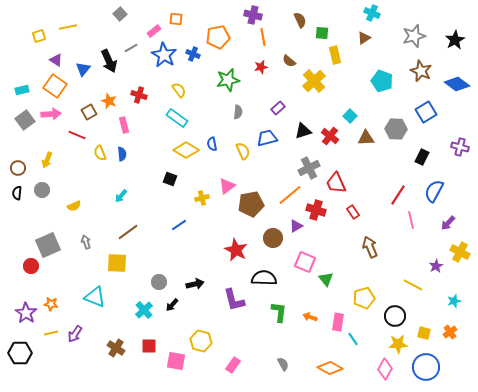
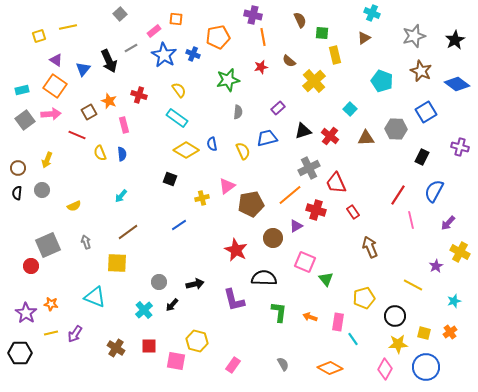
cyan square at (350, 116): moved 7 px up
yellow hexagon at (201, 341): moved 4 px left
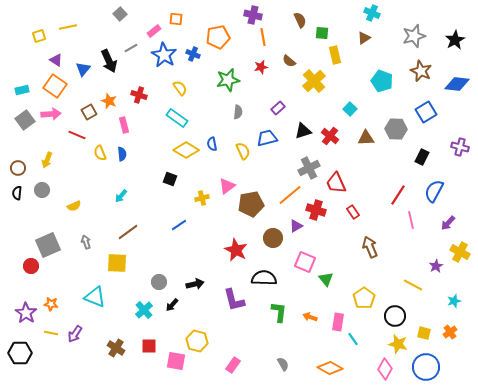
blue diamond at (457, 84): rotated 30 degrees counterclockwise
yellow semicircle at (179, 90): moved 1 px right, 2 px up
yellow pentagon at (364, 298): rotated 20 degrees counterclockwise
yellow line at (51, 333): rotated 24 degrees clockwise
yellow star at (398, 344): rotated 18 degrees clockwise
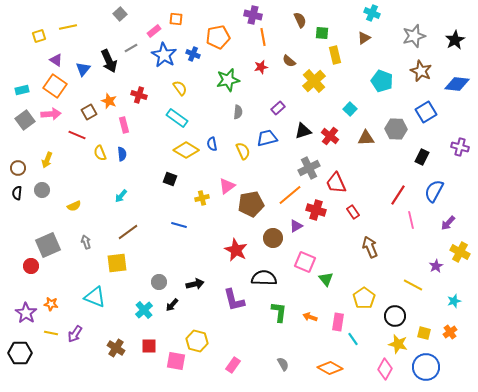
blue line at (179, 225): rotated 49 degrees clockwise
yellow square at (117, 263): rotated 10 degrees counterclockwise
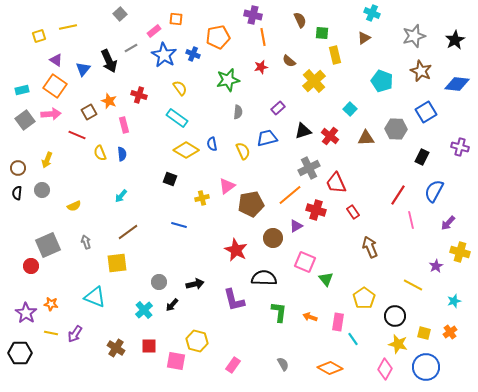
yellow cross at (460, 252): rotated 12 degrees counterclockwise
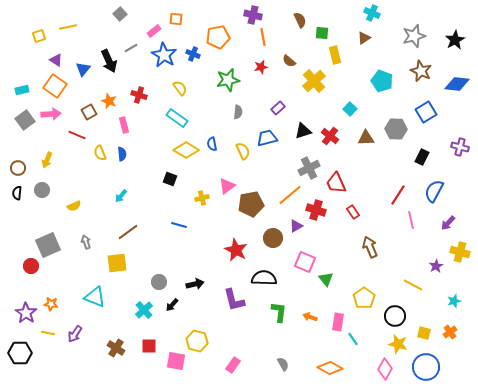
yellow line at (51, 333): moved 3 px left
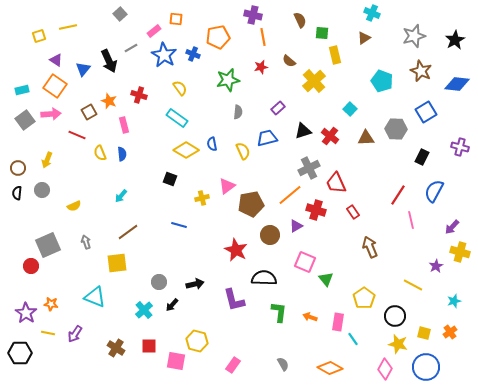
purple arrow at (448, 223): moved 4 px right, 4 px down
brown circle at (273, 238): moved 3 px left, 3 px up
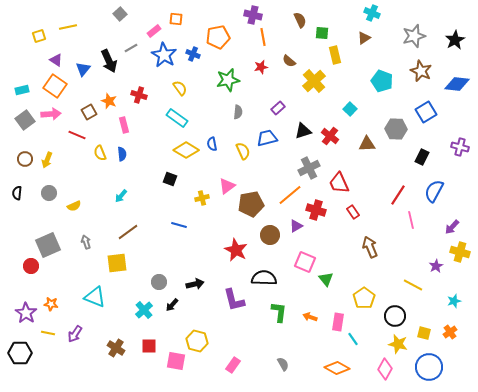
brown triangle at (366, 138): moved 1 px right, 6 px down
brown circle at (18, 168): moved 7 px right, 9 px up
red trapezoid at (336, 183): moved 3 px right
gray circle at (42, 190): moved 7 px right, 3 px down
blue circle at (426, 367): moved 3 px right
orange diamond at (330, 368): moved 7 px right
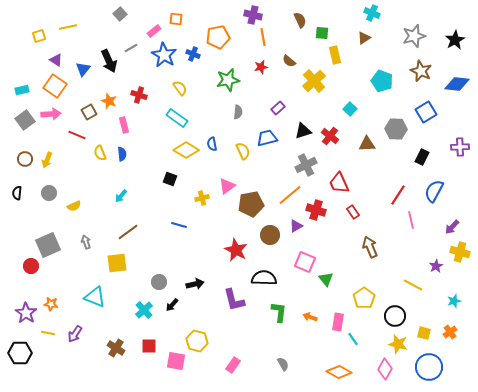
purple cross at (460, 147): rotated 18 degrees counterclockwise
gray cross at (309, 168): moved 3 px left, 3 px up
orange diamond at (337, 368): moved 2 px right, 4 px down
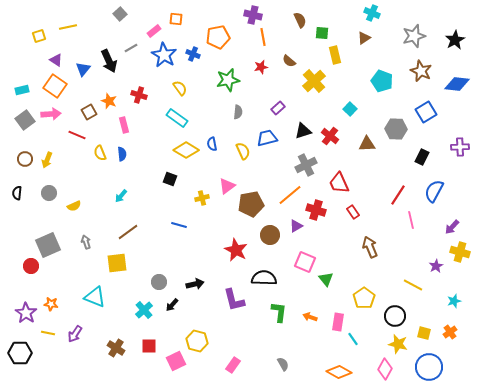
pink square at (176, 361): rotated 36 degrees counterclockwise
